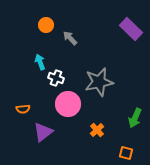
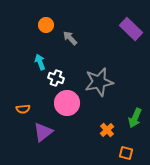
pink circle: moved 1 px left, 1 px up
orange cross: moved 10 px right
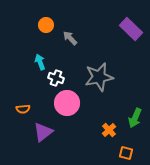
gray star: moved 5 px up
orange cross: moved 2 px right
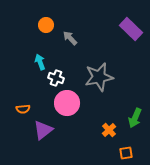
purple triangle: moved 2 px up
orange square: rotated 24 degrees counterclockwise
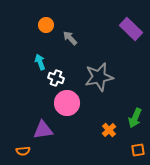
orange semicircle: moved 42 px down
purple triangle: rotated 30 degrees clockwise
orange square: moved 12 px right, 3 px up
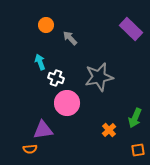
orange semicircle: moved 7 px right, 2 px up
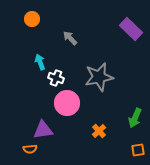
orange circle: moved 14 px left, 6 px up
orange cross: moved 10 px left, 1 px down
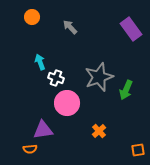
orange circle: moved 2 px up
purple rectangle: rotated 10 degrees clockwise
gray arrow: moved 11 px up
gray star: rotated 8 degrees counterclockwise
green arrow: moved 9 px left, 28 px up
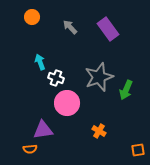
purple rectangle: moved 23 px left
orange cross: rotated 16 degrees counterclockwise
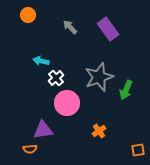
orange circle: moved 4 px left, 2 px up
cyan arrow: moved 1 px right, 1 px up; rotated 56 degrees counterclockwise
white cross: rotated 28 degrees clockwise
orange cross: rotated 24 degrees clockwise
